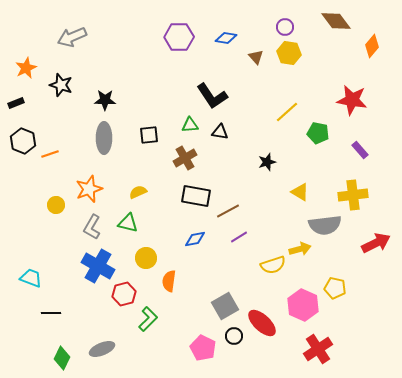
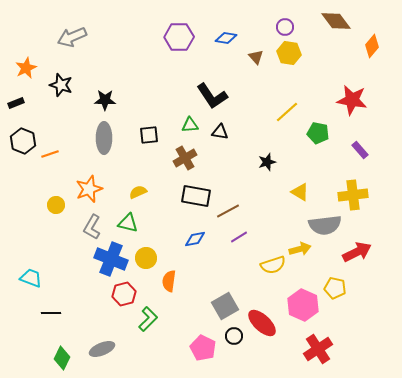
red arrow at (376, 243): moved 19 px left, 9 px down
blue cross at (98, 266): moved 13 px right, 7 px up; rotated 8 degrees counterclockwise
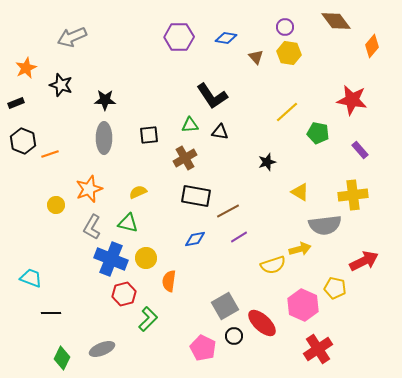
red arrow at (357, 252): moved 7 px right, 9 px down
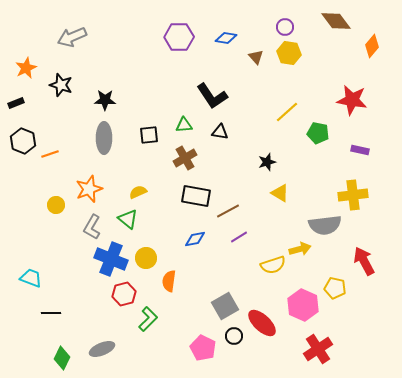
green triangle at (190, 125): moved 6 px left
purple rectangle at (360, 150): rotated 36 degrees counterclockwise
yellow triangle at (300, 192): moved 20 px left, 1 px down
green triangle at (128, 223): moved 4 px up; rotated 25 degrees clockwise
red arrow at (364, 261): rotated 92 degrees counterclockwise
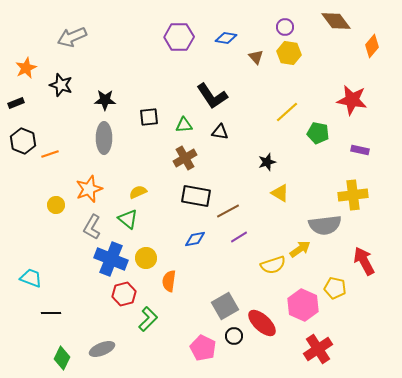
black square at (149, 135): moved 18 px up
yellow arrow at (300, 249): rotated 20 degrees counterclockwise
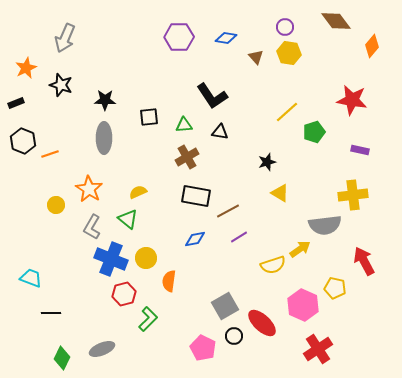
gray arrow at (72, 37): moved 7 px left, 1 px down; rotated 44 degrees counterclockwise
green pentagon at (318, 133): moved 4 px left, 1 px up; rotated 30 degrees counterclockwise
brown cross at (185, 158): moved 2 px right, 1 px up
orange star at (89, 189): rotated 20 degrees counterclockwise
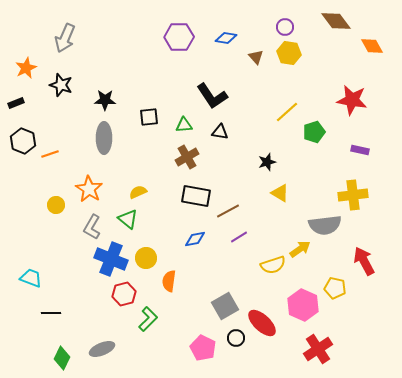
orange diamond at (372, 46): rotated 70 degrees counterclockwise
black circle at (234, 336): moved 2 px right, 2 px down
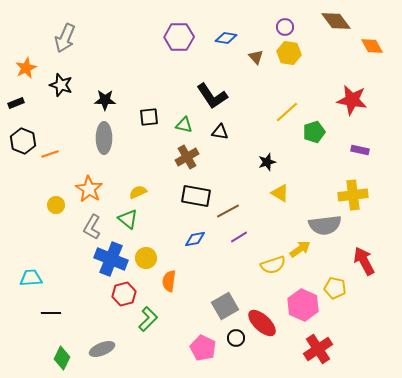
green triangle at (184, 125): rotated 18 degrees clockwise
cyan trapezoid at (31, 278): rotated 25 degrees counterclockwise
